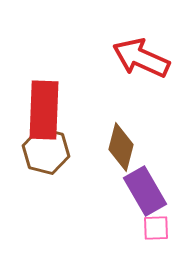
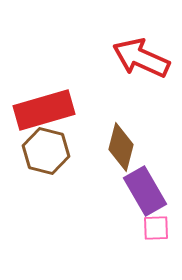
red rectangle: rotated 72 degrees clockwise
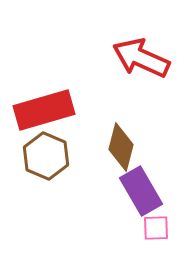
brown hexagon: moved 5 px down; rotated 9 degrees clockwise
purple rectangle: moved 4 px left
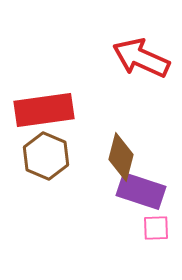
red rectangle: rotated 8 degrees clockwise
brown diamond: moved 10 px down
purple rectangle: rotated 42 degrees counterclockwise
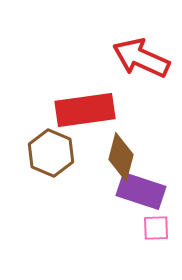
red rectangle: moved 41 px right
brown hexagon: moved 5 px right, 3 px up
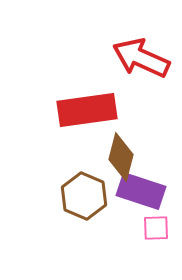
red rectangle: moved 2 px right
brown hexagon: moved 33 px right, 43 px down
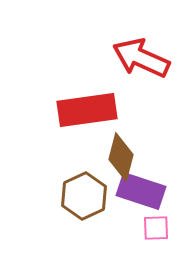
brown hexagon: rotated 12 degrees clockwise
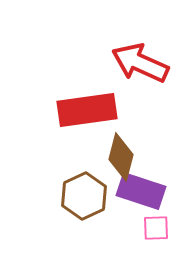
red arrow: moved 1 px left, 5 px down
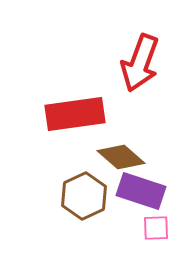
red arrow: rotated 94 degrees counterclockwise
red rectangle: moved 12 px left, 4 px down
brown diamond: rotated 63 degrees counterclockwise
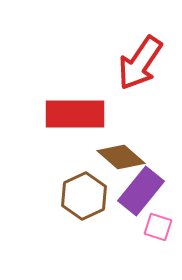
red arrow: rotated 14 degrees clockwise
red rectangle: rotated 8 degrees clockwise
purple rectangle: rotated 69 degrees counterclockwise
pink square: moved 2 px right, 1 px up; rotated 20 degrees clockwise
